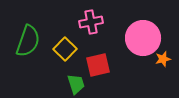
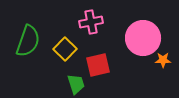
orange star: moved 1 px down; rotated 14 degrees clockwise
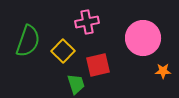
pink cross: moved 4 px left
yellow square: moved 2 px left, 2 px down
orange star: moved 11 px down
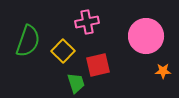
pink circle: moved 3 px right, 2 px up
green trapezoid: moved 1 px up
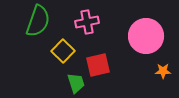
green semicircle: moved 10 px right, 20 px up
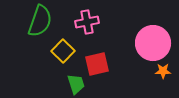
green semicircle: moved 2 px right
pink circle: moved 7 px right, 7 px down
red square: moved 1 px left, 1 px up
green trapezoid: moved 1 px down
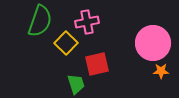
yellow square: moved 3 px right, 8 px up
orange star: moved 2 px left
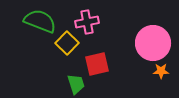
green semicircle: rotated 88 degrees counterclockwise
yellow square: moved 1 px right
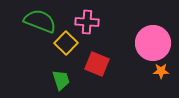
pink cross: rotated 15 degrees clockwise
yellow square: moved 1 px left
red square: rotated 35 degrees clockwise
green trapezoid: moved 15 px left, 4 px up
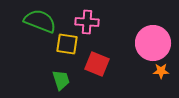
yellow square: moved 1 px right, 1 px down; rotated 35 degrees counterclockwise
